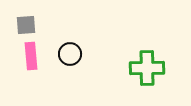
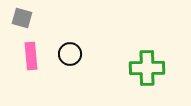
gray square: moved 4 px left, 7 px up; rotated 20 degrees clockwise
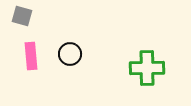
gray square: moved 2 px up
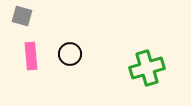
green cross: rotated 16 degrees counterclockwise
